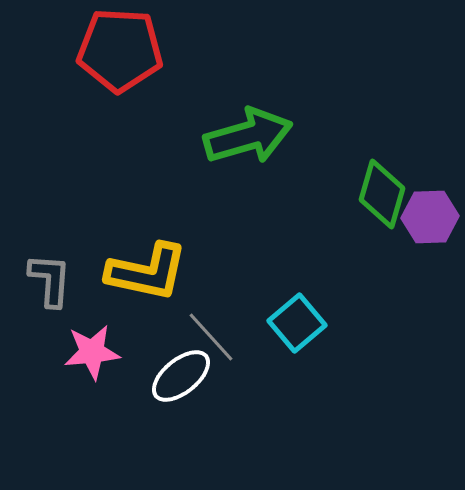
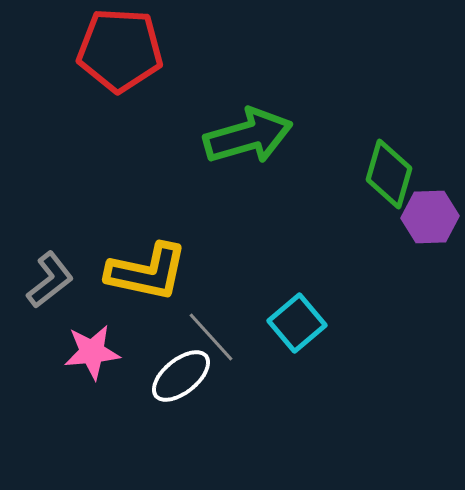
green diamond: moved 7 px right, 20 px up
gray L-shape: rotated 48 degrees clockwise
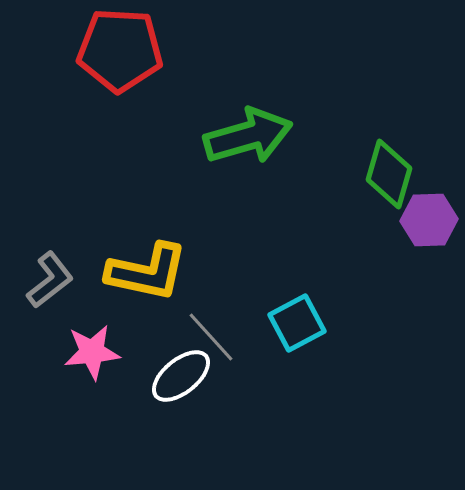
purple hexagon: moved 1 px left, 3 px down
cyan square: rotated 12 degrees clockwise
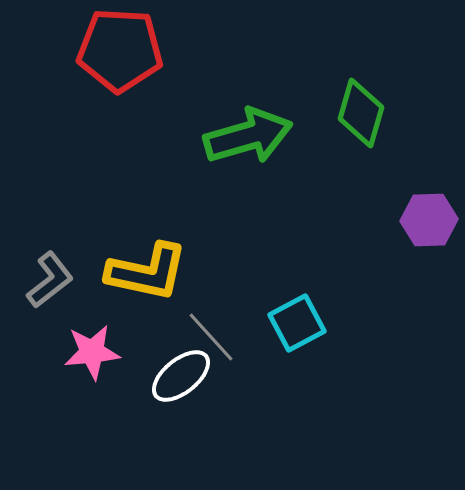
green diamond: moved 28 px left, 61 px up
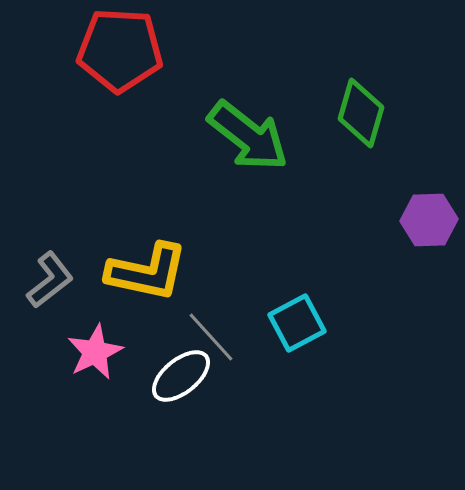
green arrow: rotated 54 degrees clockwise
pink star: moved 3 px right; rotated 20 degrees counterclockwise
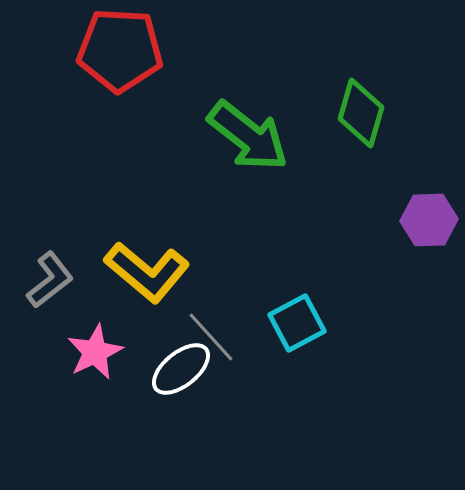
yellow L-shape: rotated 28 degrees clockwise
white ellipse: moved 7 px up
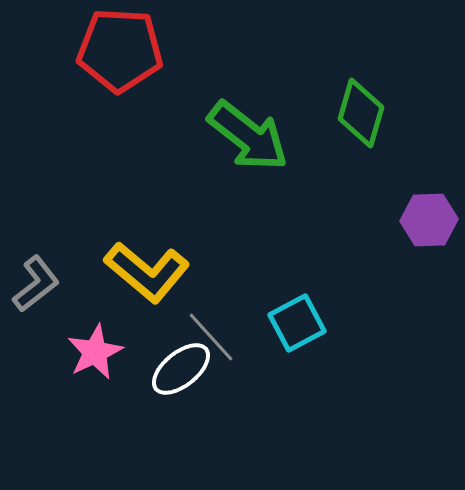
gray L-shape: moved 14 px left, 4 px down
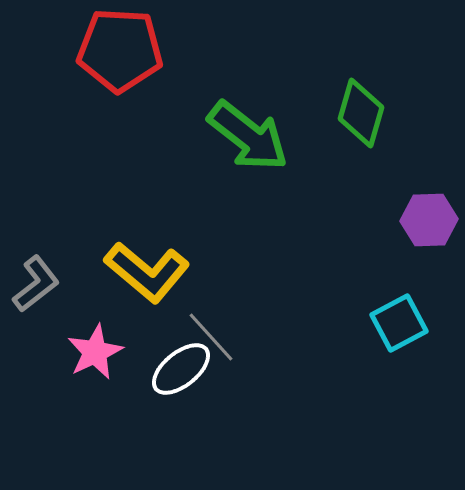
cyan square: moved 102 px right
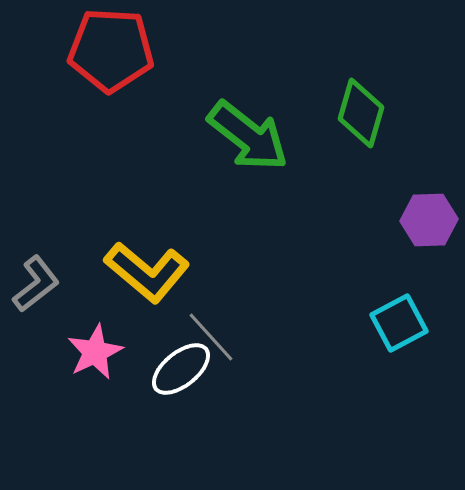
red pentagon: moved 9 px left
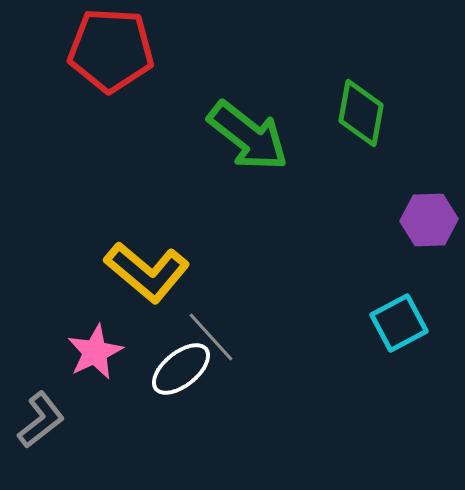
green diamond: rotated 6 degrees counterclockwise
gray L-shape: moved 5 px right, 136 px down
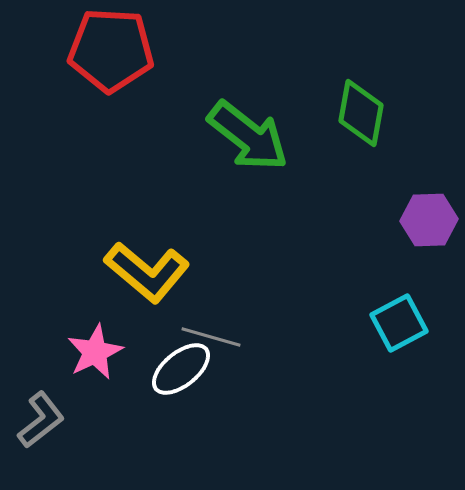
gray line: rotated 32 degrees counterclockwise
